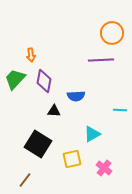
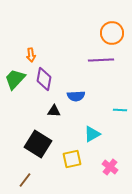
purple diamond: moved 2 px up
pink cross: moved 6 px right, 1 px up
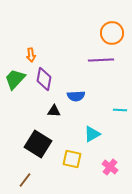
yellow square: rotated 24 degrees clockwise
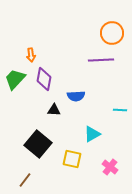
black triangle: moved 1 px up
black square: rotated 8 degrees clockwise
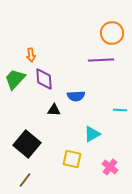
purple diamond: rotated 15 degrees counterclockwise
black square: moved 11 px left
